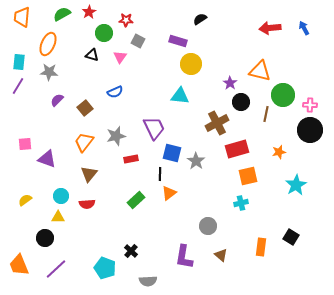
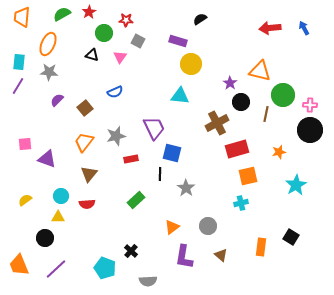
gray star at (196, 161): moved 10 px left, 27 px down
orange triangle at (169, 193): moved 3 px right, 34 px down
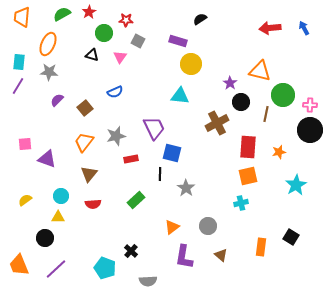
red rectangle at (237, 149): moved 11 px right, 2 px up; rotated 70 degrees counterclockwise
red semicircle at (87, 204): moved 6 px right
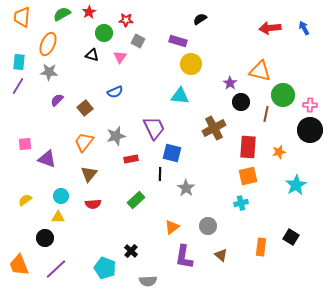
brown cross at (217, 123): moved 3 px left, 5 px down
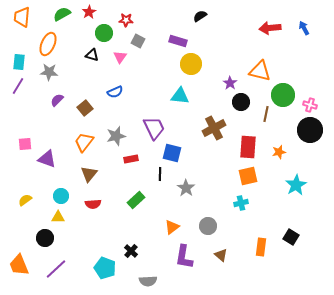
black semicircle at (200, 19): moved 3 px up
pink cross at (310, 105): rotated 16 degrees clockwise
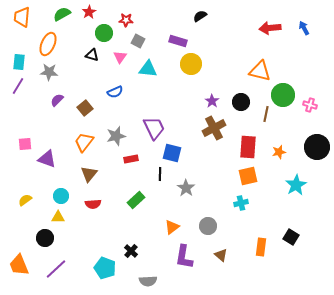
purple star at (230, 83): moved 18 px left, 18 px down
cyan triangle at (180, 96): moved 32 px left, 27 px up
black circle at (310, 130): moved 7 px right, 17 px down
